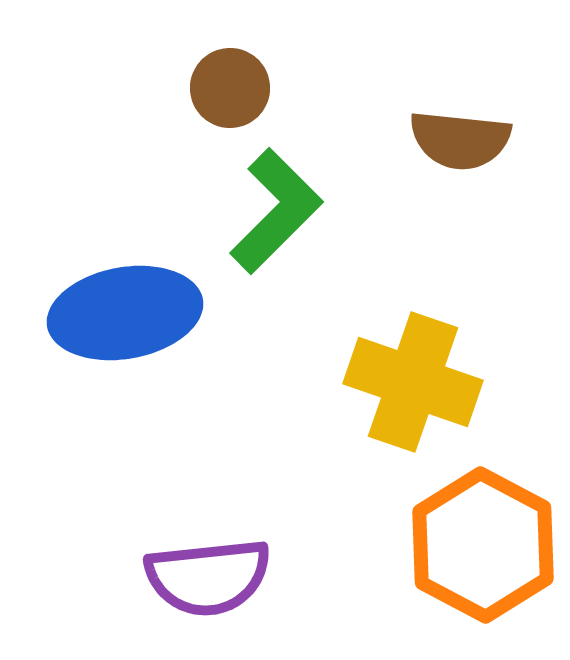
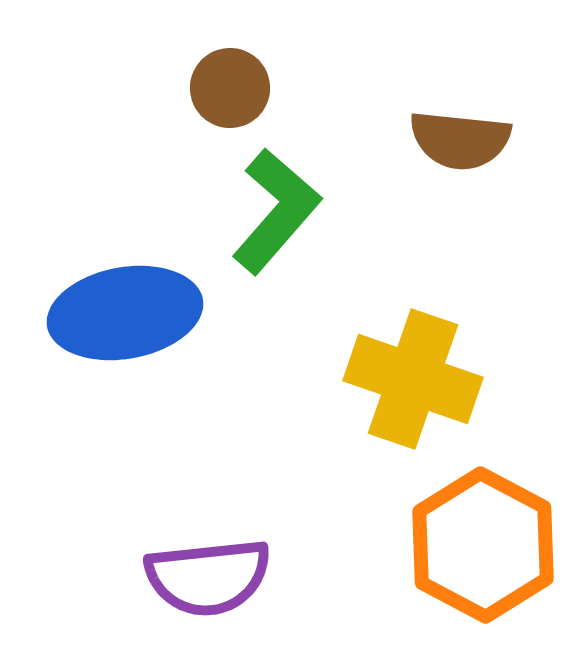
green L-shape: rotated 4 degrees counterclockwise
yellow cross: moved 3 px up
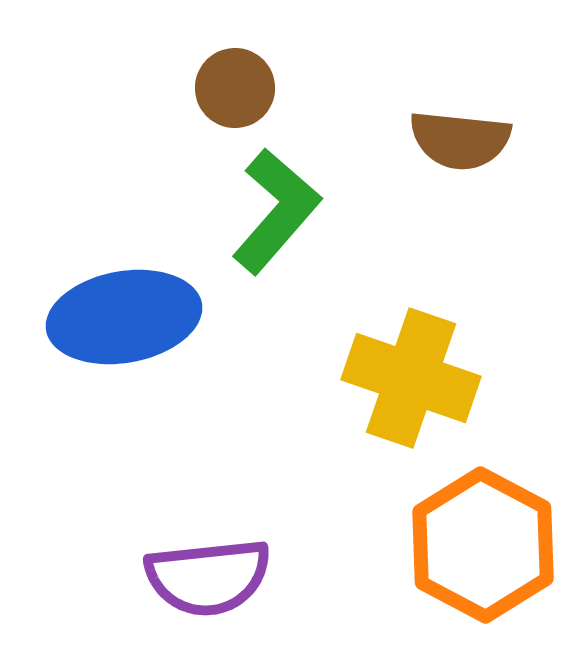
brown circle: moved 5 px right
blue ellipse: moved 1 px left, 4 px down
yellow cross: moved 2 px left, 1 px up
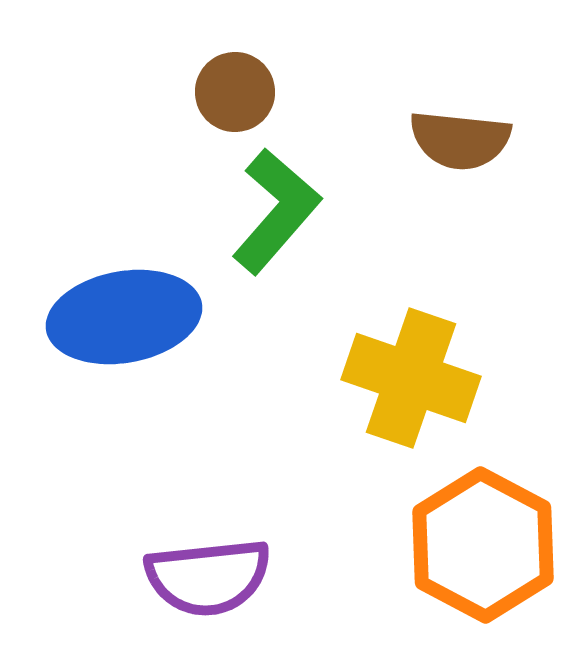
brown circle: moved 4 px down
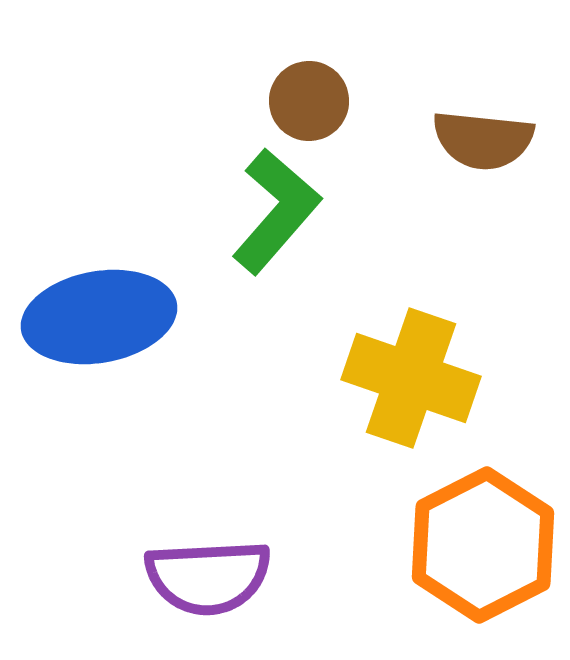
brown circle: moved 74 px right, 9 px down
brown semicircle: moved 23 px right
blue ellipse: moved 25 px left
orange hexagon: rotated 5 degrees clockwise
purple semicircle: rotated 3 degrees clockwise
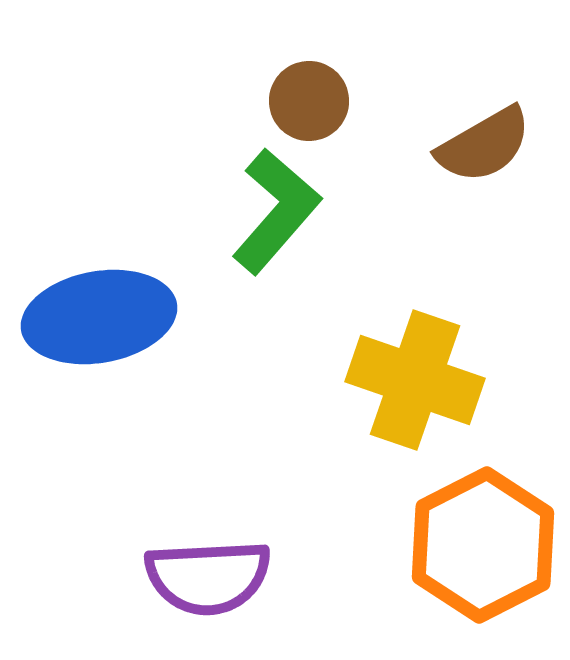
brown semicircle: moved 1 px right, 5 px down; rotated 36 degrees counterclockwise
yellow cross: moved 4 px right, 2 px down
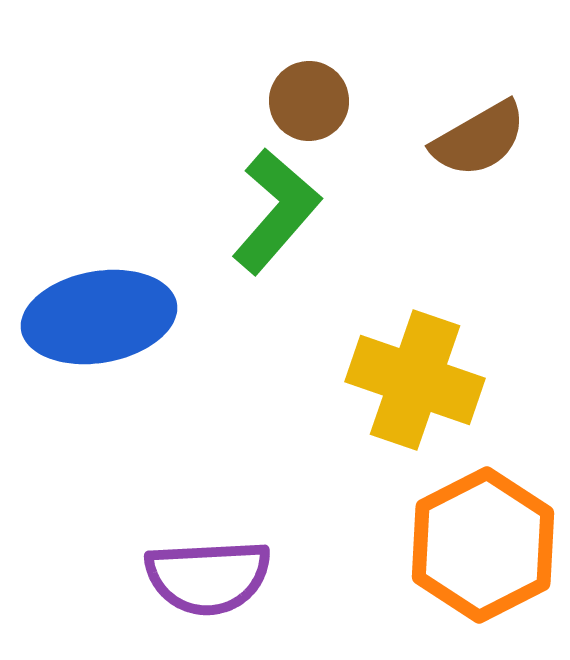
brown semicircle: moved 5 px left, 6 px up
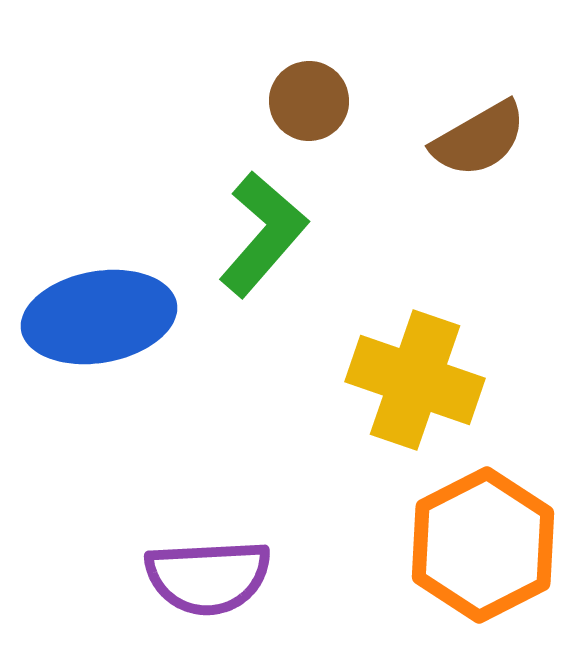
green L-shape: moved 13 px left, 23 px down
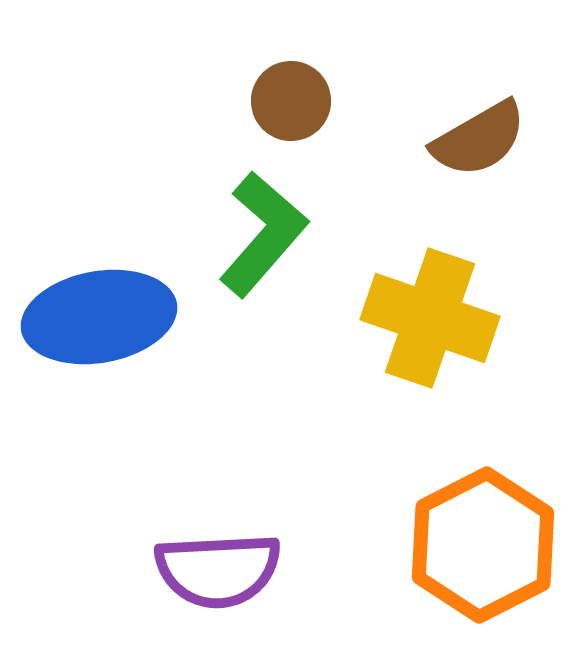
brown circle: moved 18 px left
yellow cross: moved 15 px right, 62 px up
purple semicircle: moved 10 px right, 7 px up
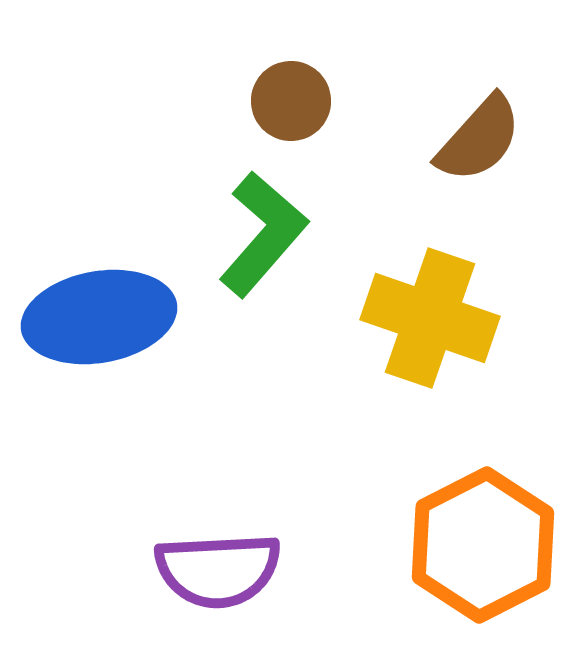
brown semicircle: rotated 18 degrees counterclockwise
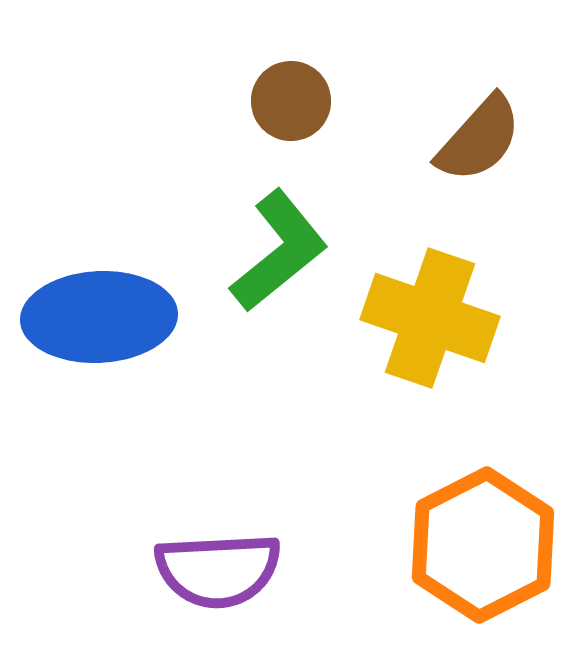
green L-shape: moved 16 px right, 17 px down; rotated 10 degrees clockwise
blue ellipse: rotated 7 degrees clockwise
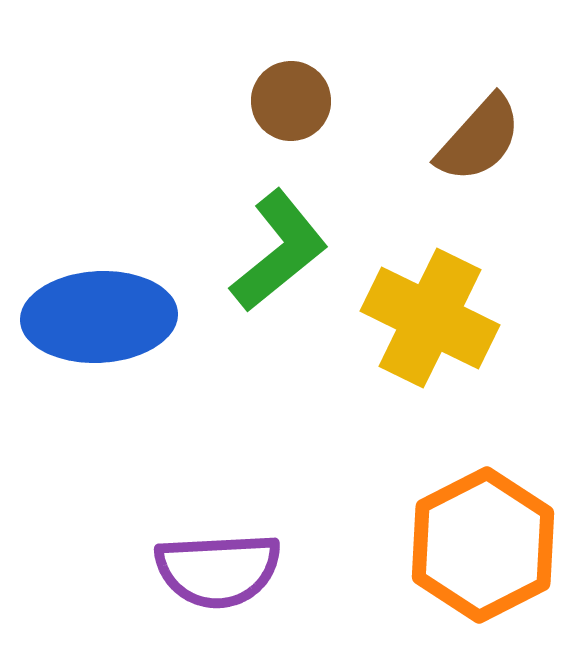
yellow cross: rotated 7 degrees clockwise
